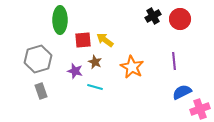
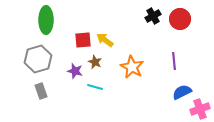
green ellipse: moved 14 px left
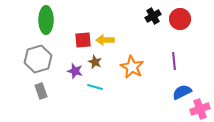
yellow arrow: rotated 36 degrees counterclockwise
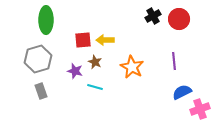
red circle: moved 1 px left
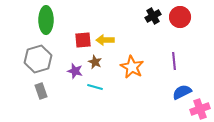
red circle: moved 1 px right, 2 px up
